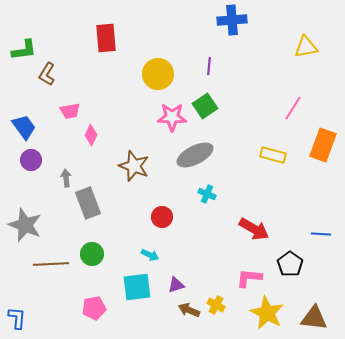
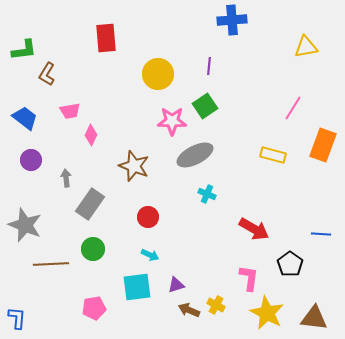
pink star: moved 4 px down
blue trapezoid: moved 1 px right, 9 px up; rotated 16 degrees counterclockwise
gray rectangle: moved 2 px right, 1 px down; rotated 56 degrees clockwise
red circle: moved 14 px left
green circle: moved 1 px right, 5 px up
pink L-shape: rotated 92 degrees clockwise
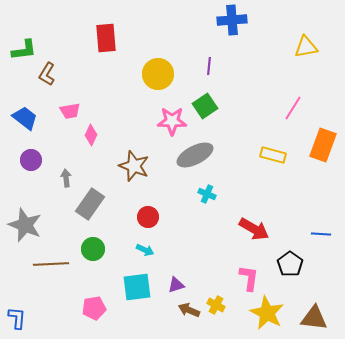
cyan arrow: moved 5 px left, 5 px up
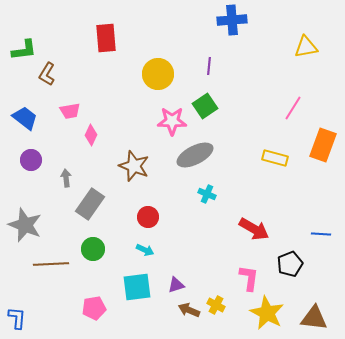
yellow rectangle: moved 2 px right, 3 px down
black pentagon: rotated 15 degrees clockwise
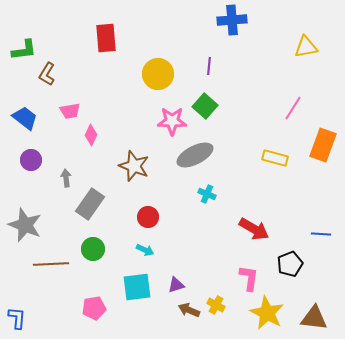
green square: rotated 15 degrees counterclockwise
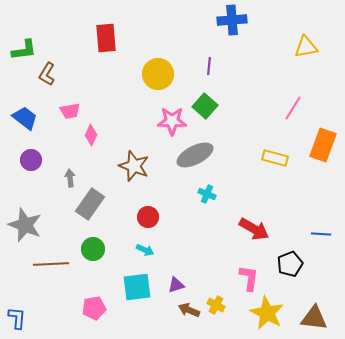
gray arrow: moved 4 px right
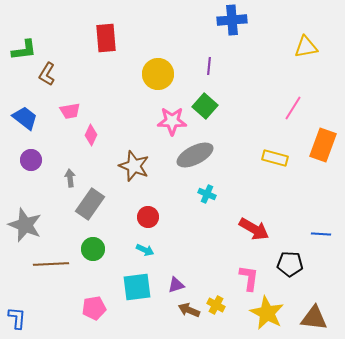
black pentagon: rotated 25 degrees clockwise
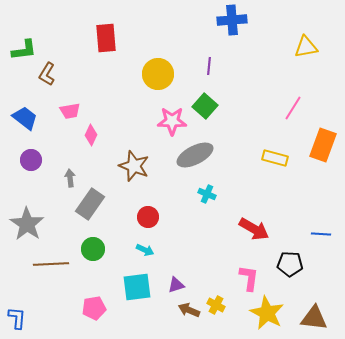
gray star: moved 2 px right, 1 px up; rotated 12 degrees clockwise
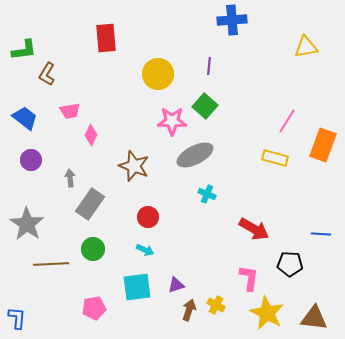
pink line: moved 6 px left, 13 px down
brown arrow: rotated 85 degrees clockwise
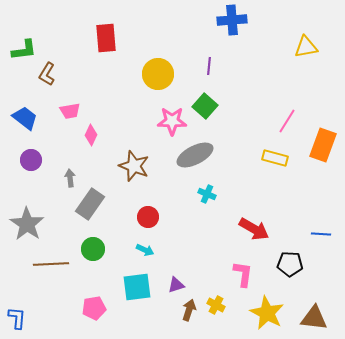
pink L-shape: moved 6 px left, 4 px up
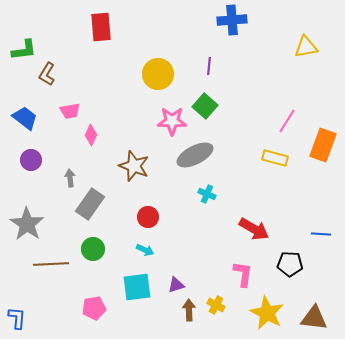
red rectangle: moved 5 px left, 11 px up
brown arrow: rotated 20 degrees counterclockwise
